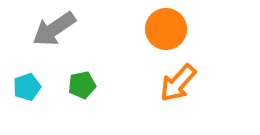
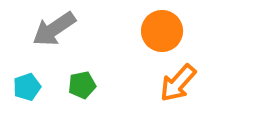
orange circle: moved 4 px left, 2 px down
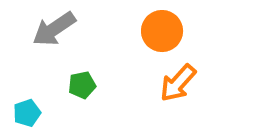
cyan pentagon: moved 26 px down
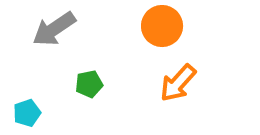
orange circle: moved 5 px up
green pentagon: moved 7 px right, 1 px up
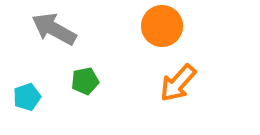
gray arrow: rotated 63 degrees clockwise
green pentagon: moved 4 px left, 3 px up
cyan pentagon: moved 16 px up
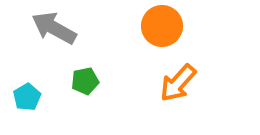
gray arrow: moved 1 px up
cyan pentagon: rotated 12 degrees counterclockwise
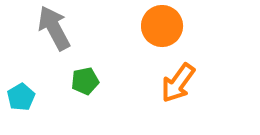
gray arrow: rotated 33 degrees clockwise
orange arrow: rotated 6 degrees counterclockwise
cyan pentagon: moved 6 px left
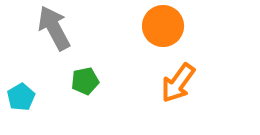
orange circle: moved 1 px right
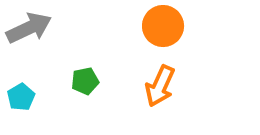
gray arrow: moved 25 px left; rotated 93 degrees clockwise
orange arrow: moved 18 px left, 3 px down; rotated 12 degrees counterclockwise
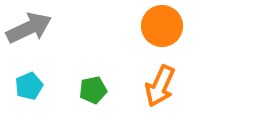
orange circle: moved 1 px left
green pentagon: moved 8 px right, 9 px down
cyan pentagon: moved 8 px right, 11 px up; rotated 8 degrees clockwise
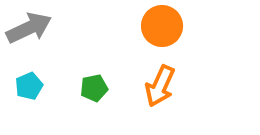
green pentagon: moved 1 px right, 2 px up
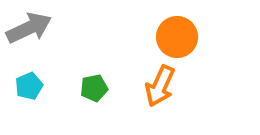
orange circle: moved 15 px right, 11 px down
